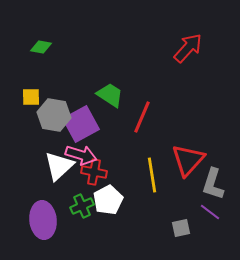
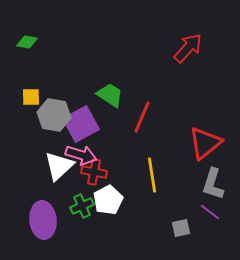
green diamond: moved 14 px left, 5 px up
red triangle: moved 17 px right, 17 px up; rotated 9 degrees clockwise
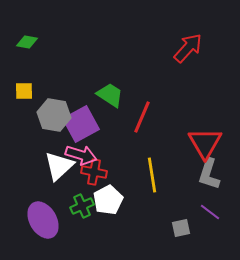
yellow square: moved 7 px left, 6 px up
red triangle: rotated 21 degrees counterclockwise
gray L-shape: moved 4 px left, 10 px up
purple ellipse: rotated 24 degrees counterclockwise
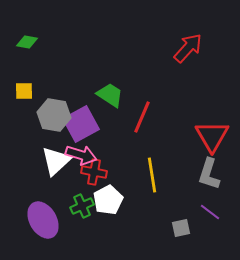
red triangle: moved 7 px right, 7 px up
white triangle: moved 3 px left, 5 px up
